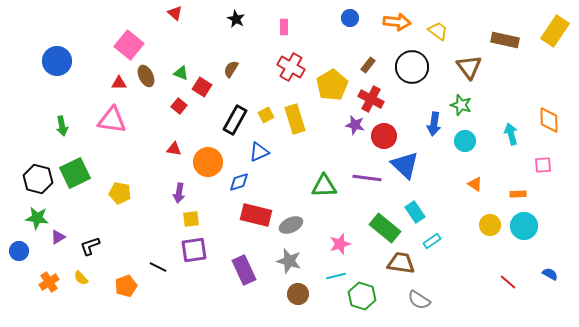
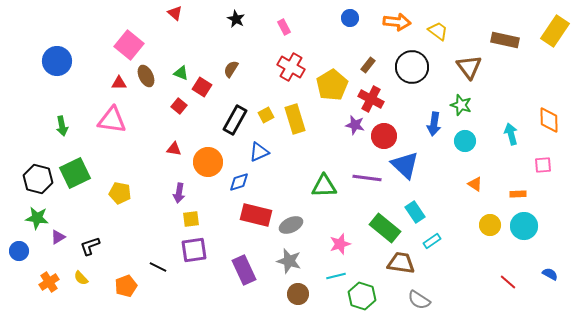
pink rectangle at (284, 27): rotated 28 degrees counterclockwise
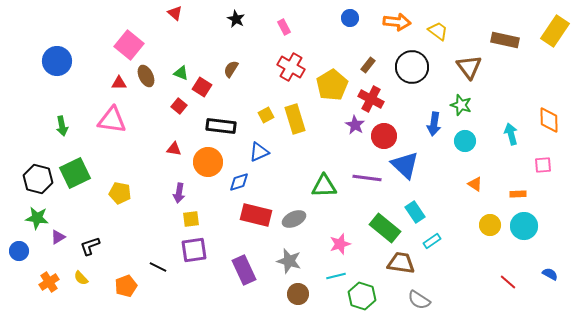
black rectangle at (235, 120): moved 14 px left, 6 px down; rotated 68 degrees clockwise
purple star at (355, 125): rotated 18 degrees clockwise
gray ellipse at (291, 225): moved 3 px right, 6 px up
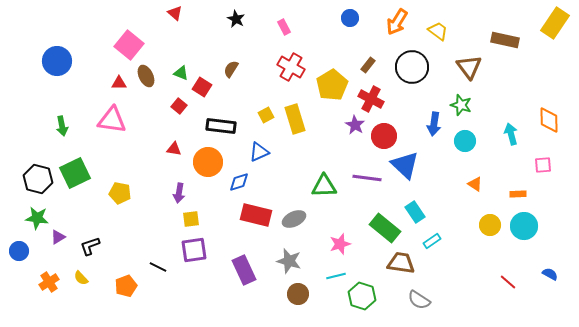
orange arrow at (397, 22): rotated 116 degrees clockwise
yellow rectangle at (555, 31): moved 8 px up
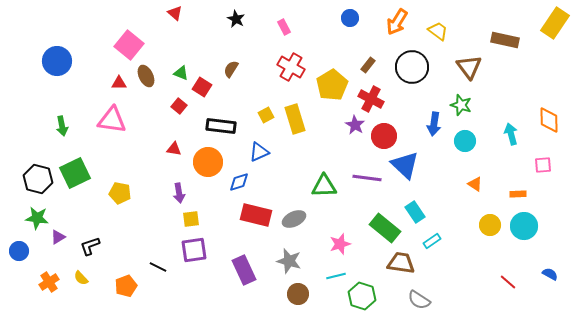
purple arrow at (179, 193): rotated 18 degrees counterclockwise
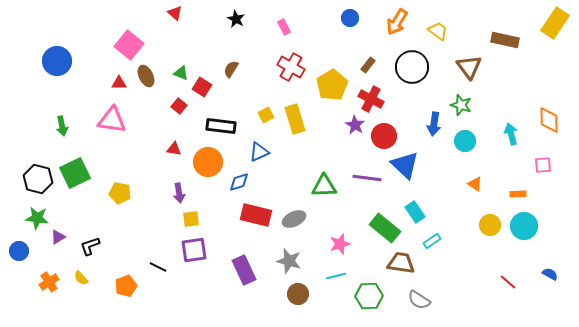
green hexagon at (362, 296): moved 7 px right; rotated 20 degrees counterclockwise
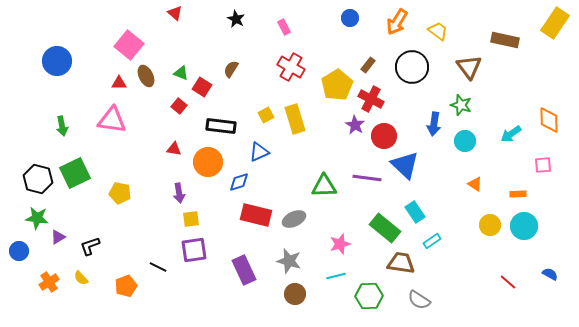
yellow pentagon at (332, 85): moved 5 px right
cyan arrow at (511, 134): rotated 110 degrees counterclockwise
brown circle at (298, 294): moved 3 px left
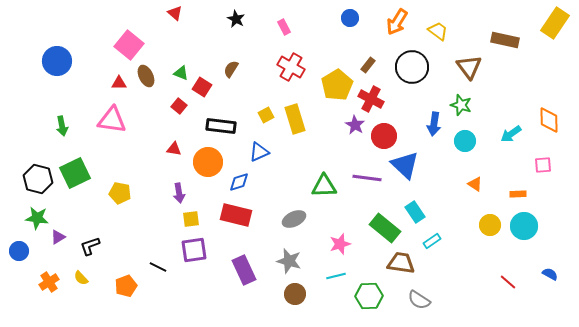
red rectangle at (256, 215): moved 20 px left
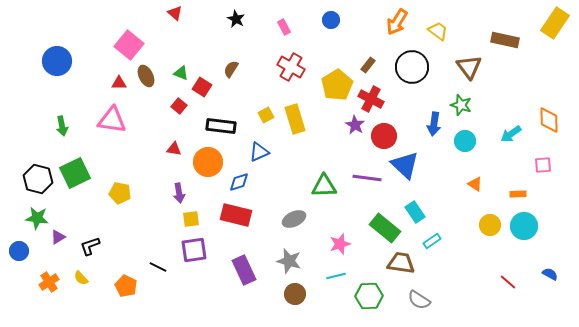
blue circle at (350, 18): moved 19 px left, 2 px down
orange pentagon at (126, 286): rotated 25 degrees counterclockwise
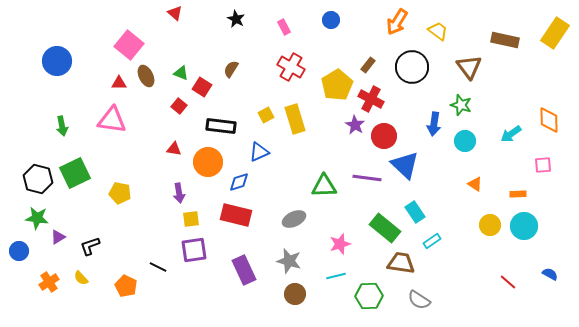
yellow rectangle at (555, 23): moved 10 px down
